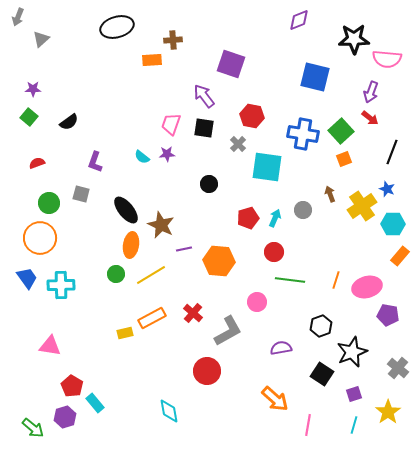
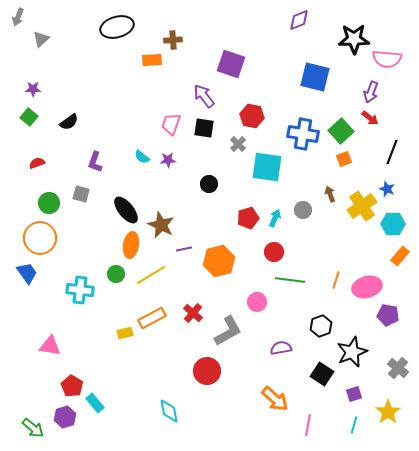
purple star at (167, 154): moved 1 px right, 6 px down
orange hexagon at (219, 261): rotated 20 degrees counterclockwise
blue trapezoid at (27, 278): moved 5 px up
cyan cross at (61, 285): moved 19 px right, 5 px down; rotated 8 degrees clockwise
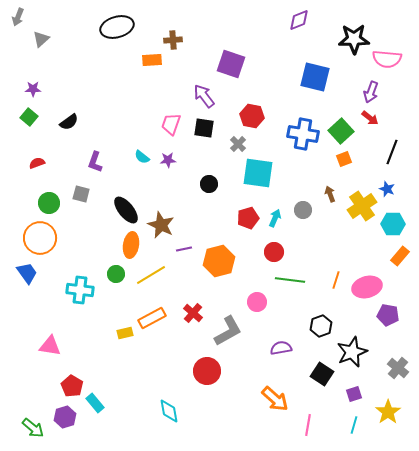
cyan square at (267, 167): moved 9 px left, 6 px down
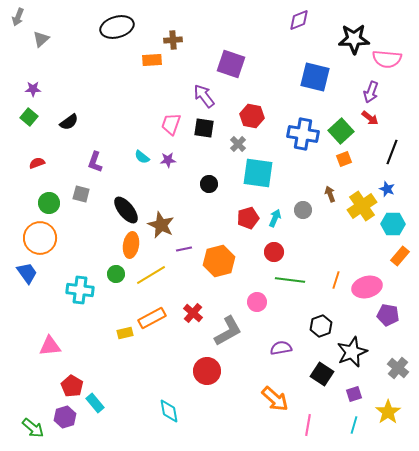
pink triangle at (50, 346): rotated 15 degrees counterclockwise
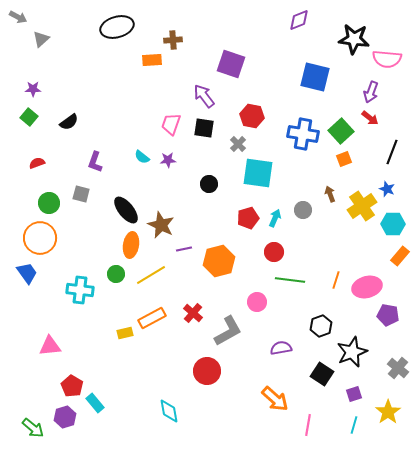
gray arrow at (18, 17): rotated 84 degrees counterclockwise
black star at (354, 39): rotated 8 degrees clockwise
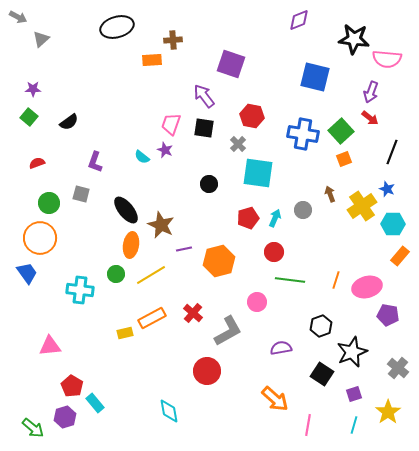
purple star at (168, 160): moved 3 px left, 10 px up; rotated 28 degrees clockwise
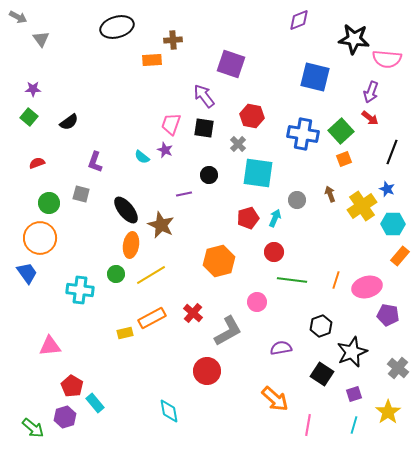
gray triangle at (41, 39): rotated 24 degrees counterclockwise
black circle at (209, 184): moved 9 px up
gray circle at (303, 210): moved 6 px left, 10 px up
purple line at (184, 249): moved 55 px up
green line at (290, 280): moved 2 px right
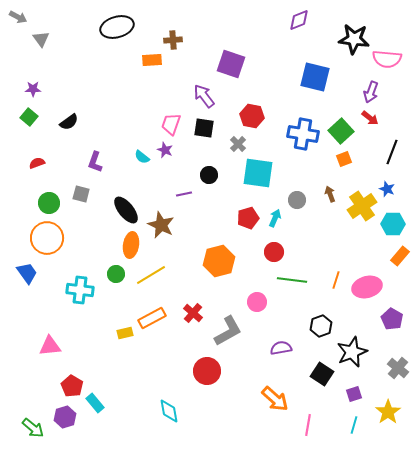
orange circle at (40, 238): moved 7 px right
purple pentagon at (388, 315): moved 4 px right, 4 px down; rotated 20 degrees clockwise
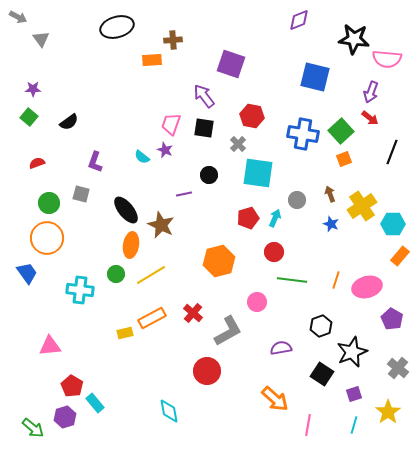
blue star at (387, 189): moved 56 px left, 35 px down
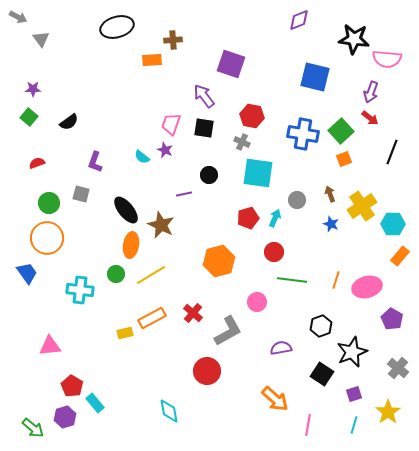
gray cross at (238, 144): moved 4 px right, 2 px up; rotated 21 degrees counterclockwise
